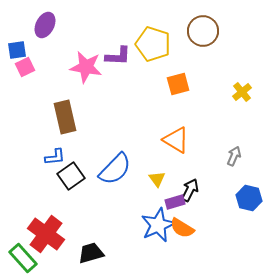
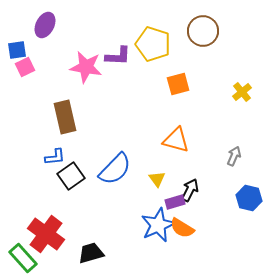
orange triangle: rotated 16 degrees counterclockwise
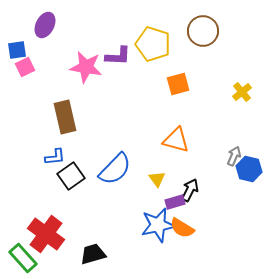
blue hexagon: moved 29 px up
blue star: rotated 12 degrees clockwise
black trapezoid: moved 2 px right, 1 px down
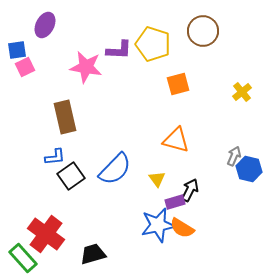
purple L-shape: moved 1 px right, 6 px up
